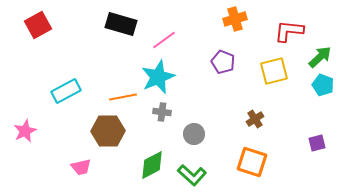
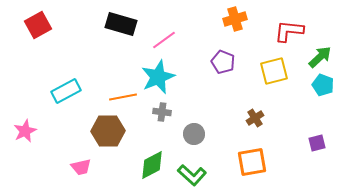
brown cross: moved 1 px up
orange square: rotated 28 degrees counterclockwise
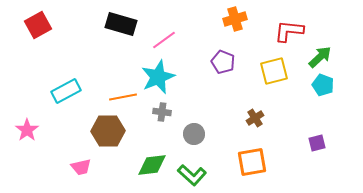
pink star: moved 2 px right, 1 px up; rotated 10 degrees counterclockwise
green diamond: rotated 20 degrees clockwise
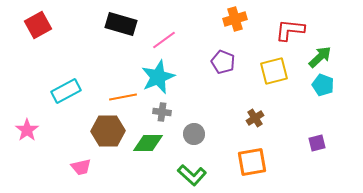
red L-shape: moved 1 px right, 1 px up
green diamond: moved 4 px left, 22 px up; rotated 8 degrees clockwise
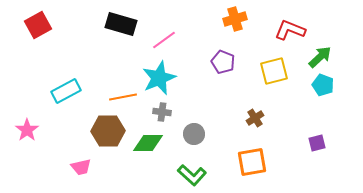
red L-shape: rotated 16 degrees clockwise
cyan star: moved 1 px right, 1 px down
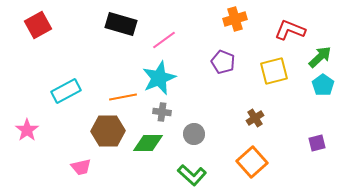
cyan pentagon: rotated 15 degrees clockwise
orange square: rotated 32 degrees counterclockwise
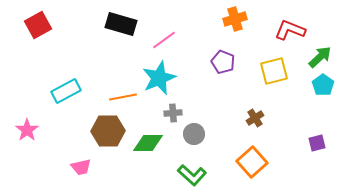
gray cross: moved 11 px right, 1 px down; rotated 12 degrees counterclockwise
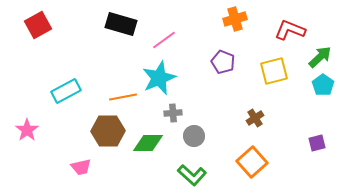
gray circle: moved 2 px down
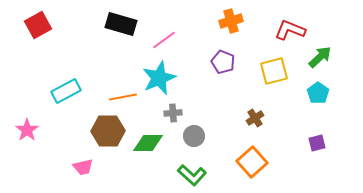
orange cross: moved 4 px left, 2 px down
cyan pentagon: moved 5 px left, 8 px down
pink trapezoid: moved 2 px right
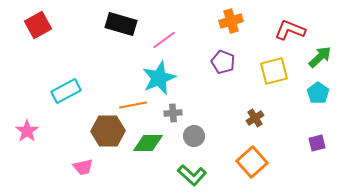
orange line: moved 10 px right, 8 px down
pink star: moved 1 px down
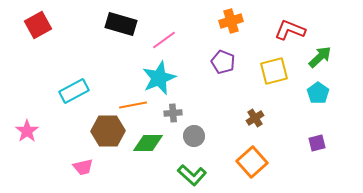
cyan rectangle: moved 8 px right
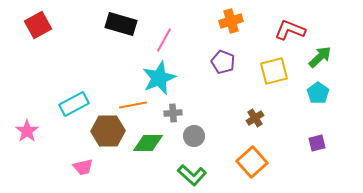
pink line: rotated 25 degrees counterclockwise
cyan rectangle: moved 13 px down
